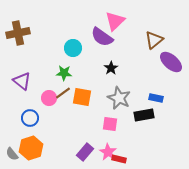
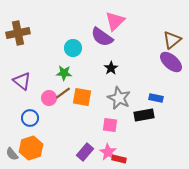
brown triangle: moved 18 px right
pink square: moved 1 px down
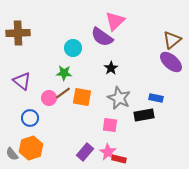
brown cross: rotated 10 degrees clockwise
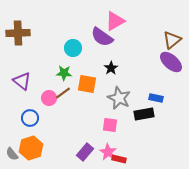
pink triangle: rotated 15 degrees clockwise
orange square: moved 5 px right, 13 px up
black rectangle: moved 1 px up
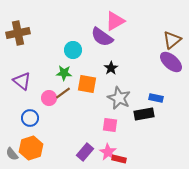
brown cross: rotated 10 degrees counterclockwise
cyan circle: moved 2 px down
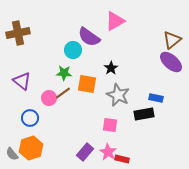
purple semicircle: moved 13 px left
gray star: moved 1 px left, 3 px up
red rectangle: moved 3 px right
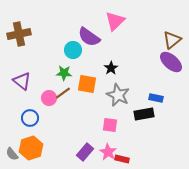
pink triangle: rotated 15 degrees counterclockwise
brown cross: moved 1 px right, 1 px down
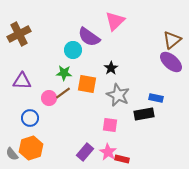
brown cross: rotated 15 degrees counterclockwise
purple triangle: rotated 36 degrees counterclockwise
